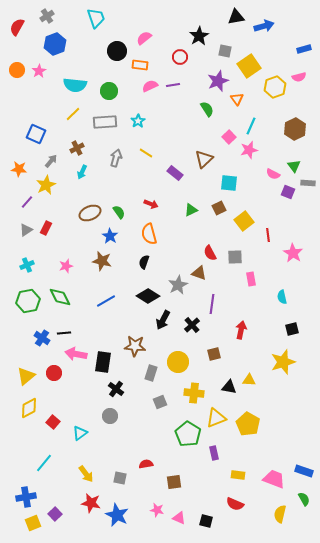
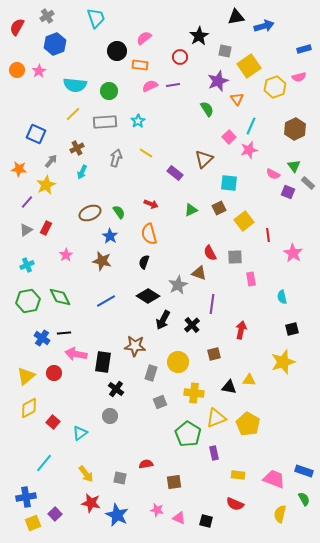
gray rectangle at (308, 183): rotated 40 degrees clockwise
pink star at (66, 266): moved 11 px up; rotated 16 degrees counterclockwise
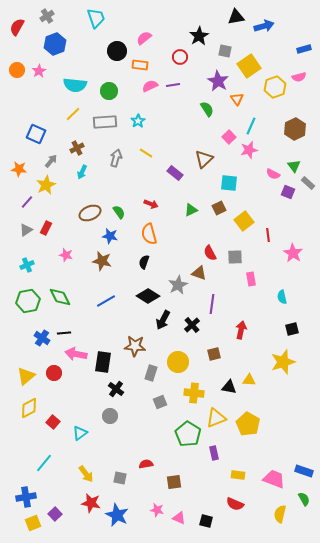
purple star at (218, 81): rotated 20 degrees counterclockwise
blue star at (110, 236): rotated 21 degrees counterclockwise
pink star at (66, 255): rotated 24 degrees counterclockwise
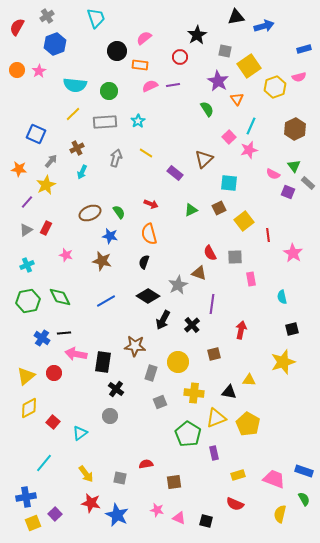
black star at (199, 36): moved 2 px left, 1 px up
black triangle at (229, 387): moved 5 px down
yellow rectangle at (238, 475): rotated 24 degrees counterclockwise
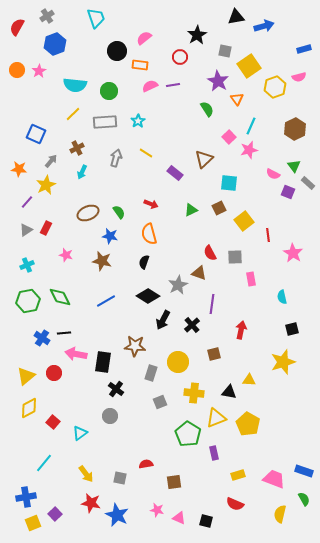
brown ellipse at (90, 213): moved 2 px left
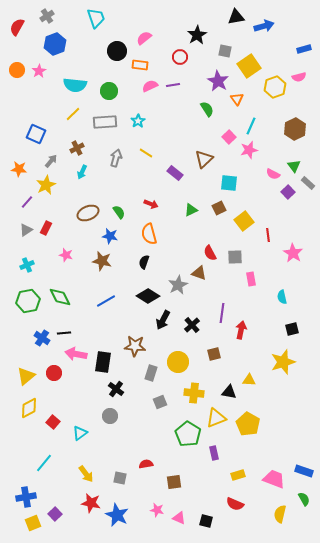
purple square at (288, 192): rotated 24 degrees clockwise
purple line at (212, 304): moved 10 px right, 9 px down
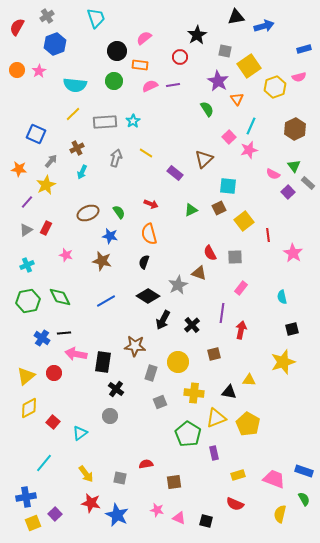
green circle at (109, 91): moved 5 px right, 10 px up
cyan star at (138, 121): moved 5 px left
cyan square at (229, 183): moved 1 px left, 3 px down
pink rectangle at (251, 279): moved 10 px left, 9 px down; rotated 48 degrees clockwise
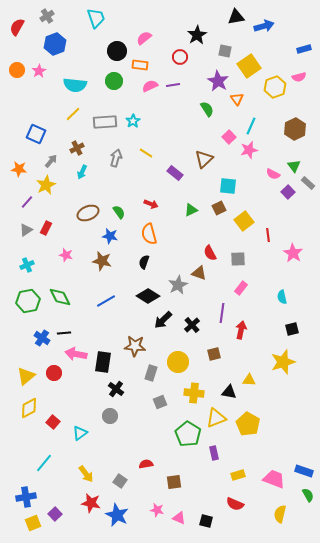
gray square at (235, 257): moved 3 px right, 2 px down
black arrow at (163, 320): rotated 18 degrees clockwise
gray square at (120, 478): moved 3 px down; rotated 24 degrees clockwise
green semicircle at (304, 499): moved 4 px right, 4 px up
